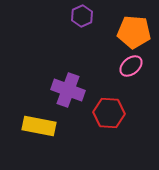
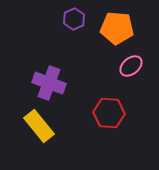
purple hexagon: moved 8 px left, 3 px down
orange pentagon: moved 17 px left, 4 px up
purple cross: moved 19 px left, 7 px up
yellow rectangle: rotated 40 degrees clockwise
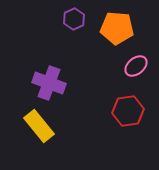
pink ellipse: moved 5 px right
red hexagon: moved 19 px right, 2 px up; rotated 12 degrees counterclockwise
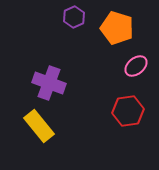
purple hexagon: moved 2 px up
orange pentagon: rotated 12 degrees clockwise
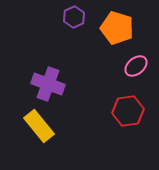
purple cross: moved 1 px left, 1 px down
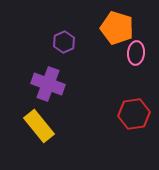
purple hexagon: moved 10 px left, 25 px down
pink ellipse: moved 13 px up; rotated 45 degrees counterclockwise
red hexagon: moved 6 px right, 3 px down
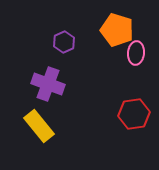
orange pentagon: moved 2 px down
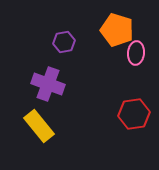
purple hexagon: rotated 15 degrees clockwise
